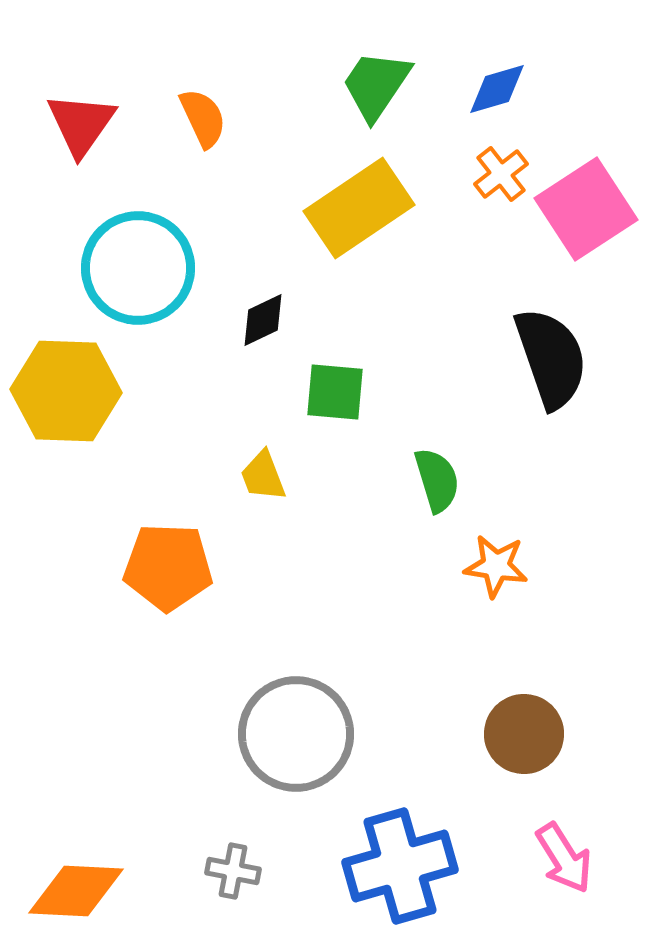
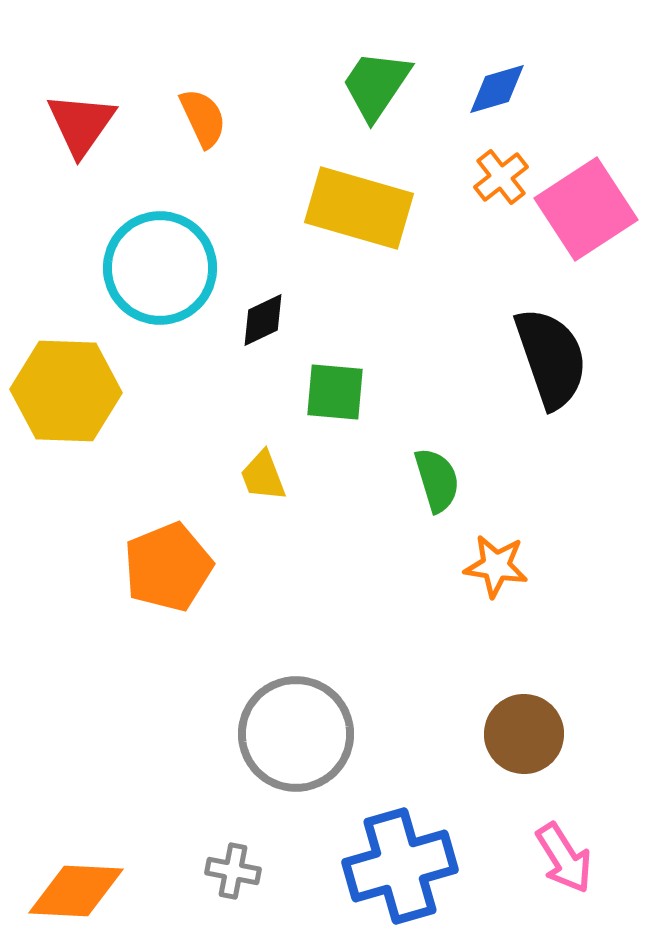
orange cross: moved 3 px down
yellow rectangle: rotated 50 degrees clockwise
cyan circle: moved 22 px right
orange pentagon: rotated 24 degrees counterclockwise
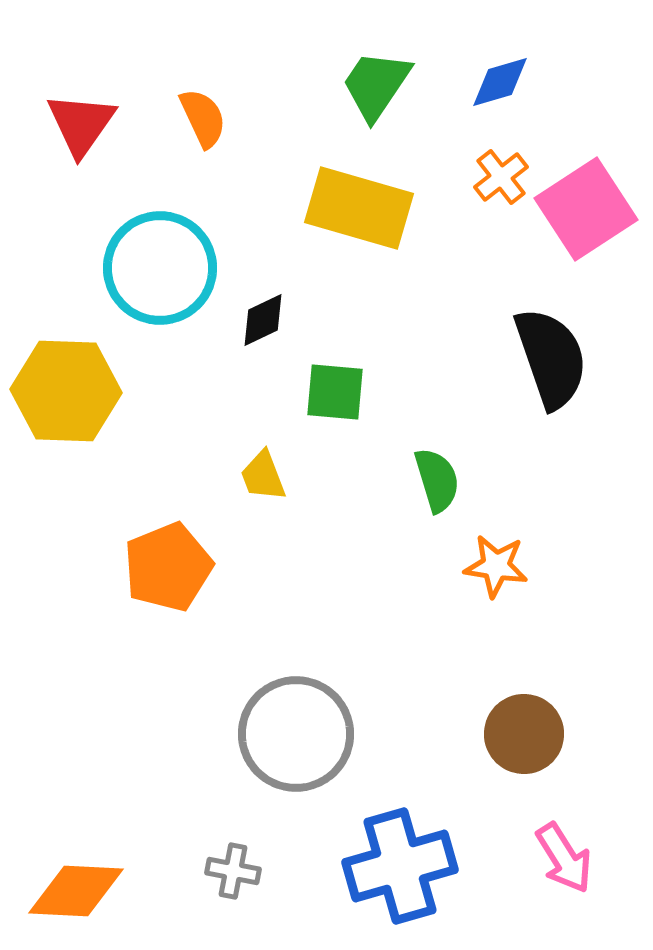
blue diamond: moved 3 px right, 7 px up
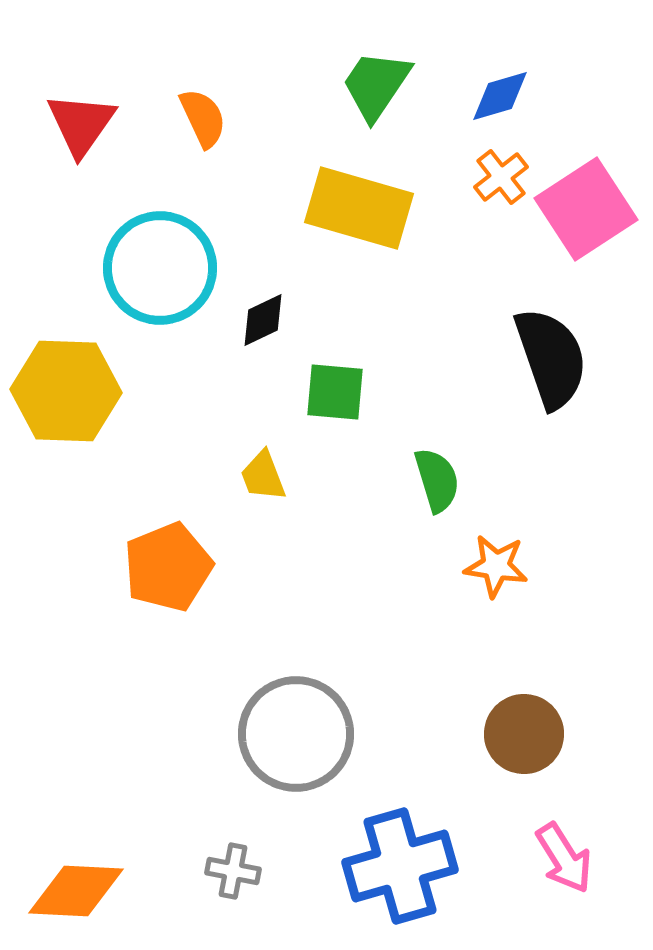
blue diamond: moved 14 px down
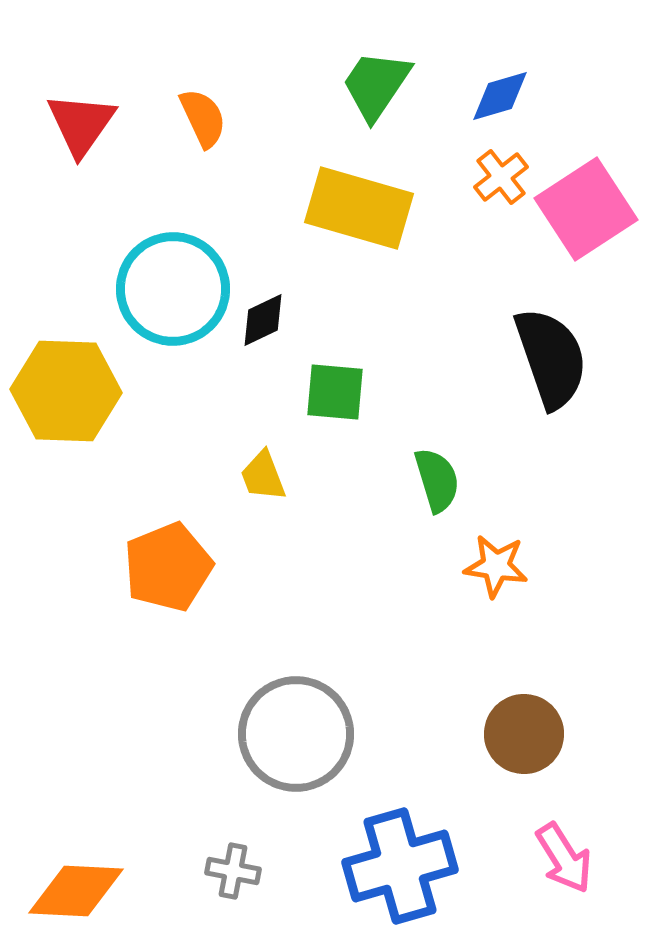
cyan circle: moved 13 px right, 21 px down
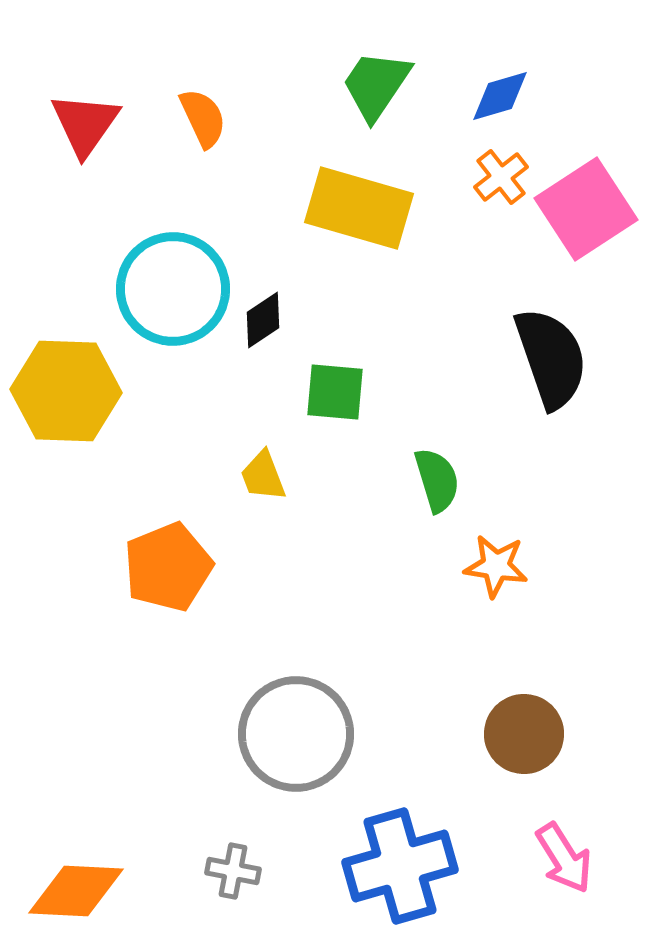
red triangle: moved 4 px right
black diamond: rotated 8 degrees counterclockwise
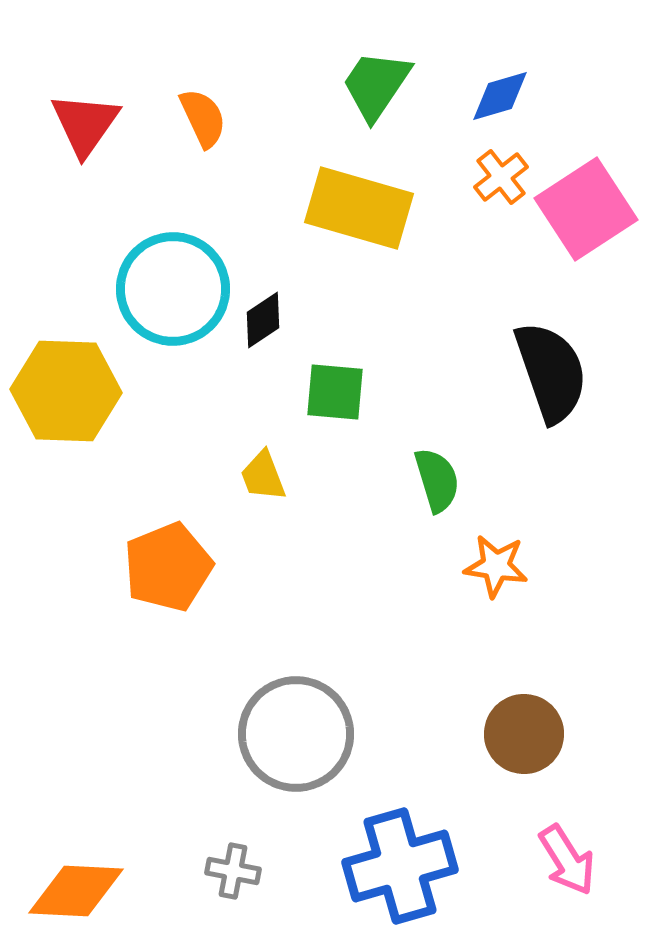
black semicircle: moved 14 px down
pink arrow: moved 3 px right, 2 px down
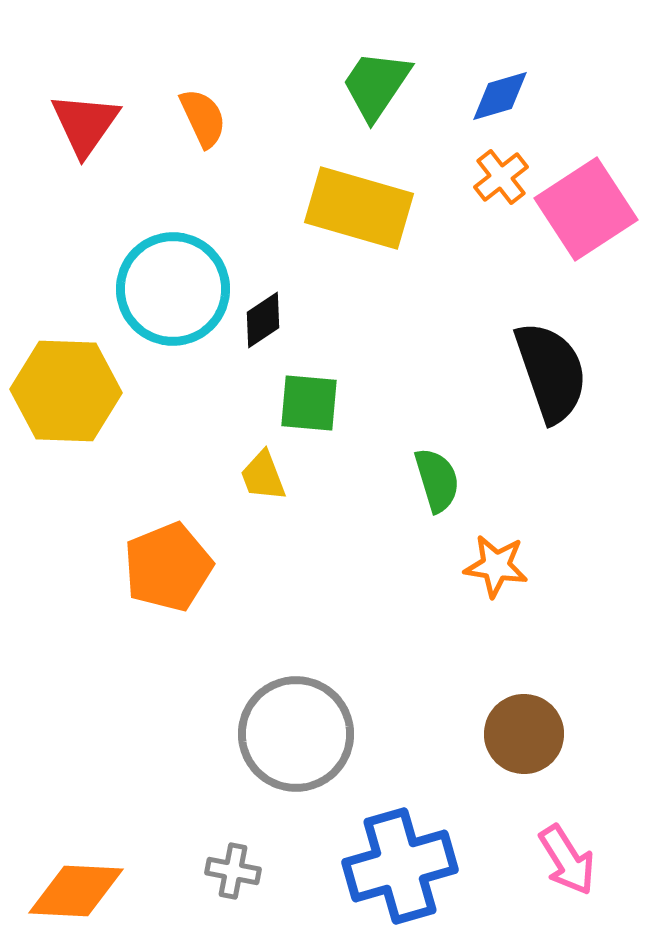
green square: moved 26 px left, 11 px down
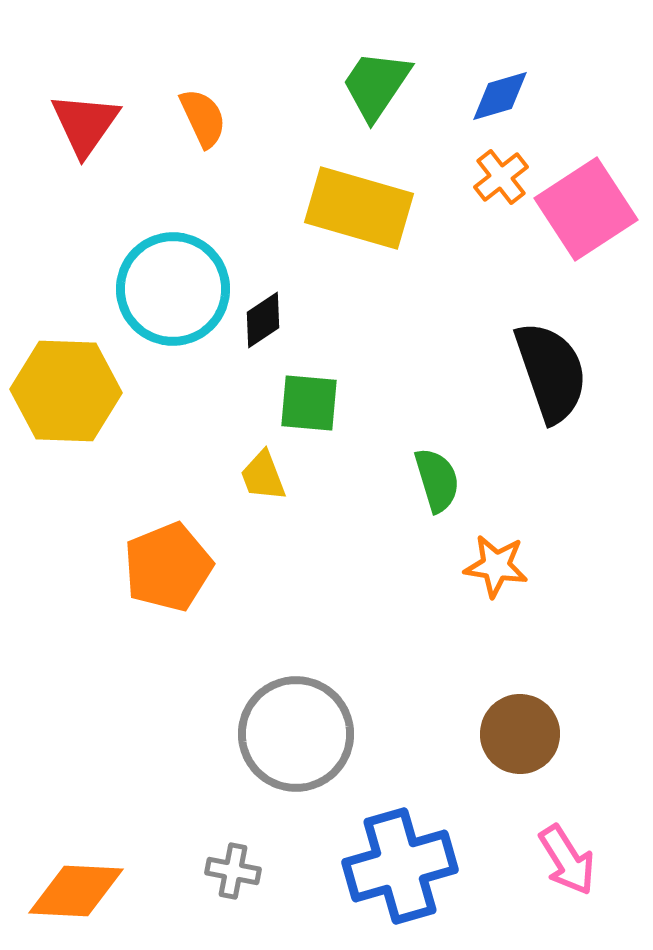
brown circle: moved 4 px left
